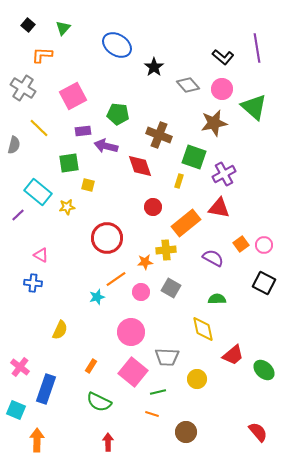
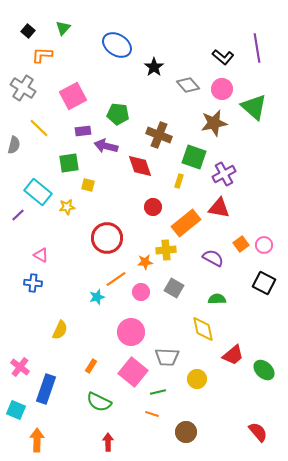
black square at (28, 25): moved 6 px down
gray square at (171, 288): moved 3 px right
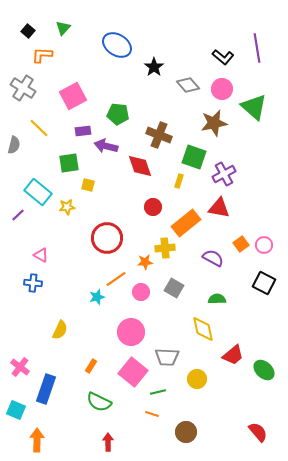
yellow cross at (166, 250): moved 1 px left, 2 px up
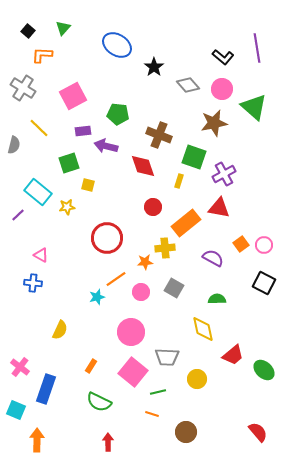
green square at (69, 163): rotated 10 degrees counterclockwise
red diamond at (140, 166): moved 3 px right
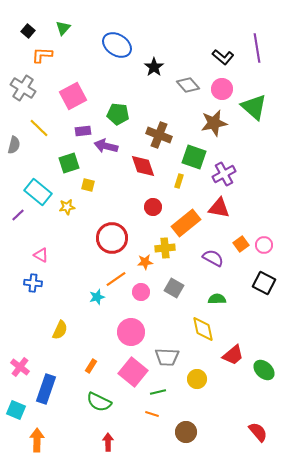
red circle at (107, 238): moved 5 px right
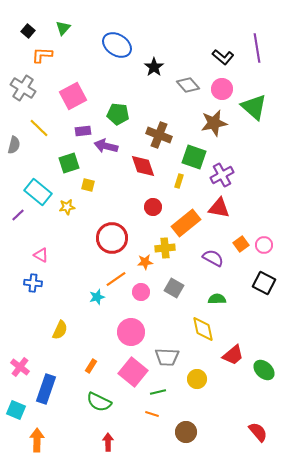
purple cross at (224, 174): moved 2 px left, 1 px down
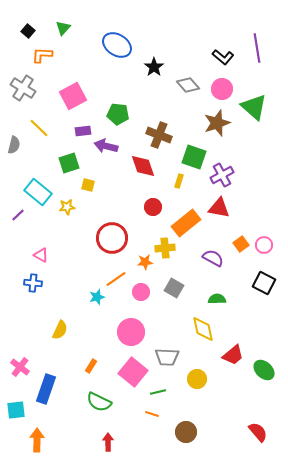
brown star at (214, 123): moved 3 px right; rotated 8 degrees counterclockwise
cyan square at (16, 410): rotated 30 degrees counterclockwise
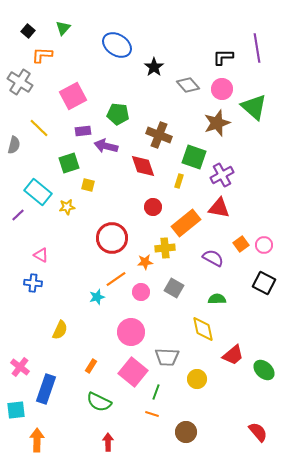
black L-shape at (223, 57): rotated 140 degrees clockwise
gray cross at (23, 88): moved 3 px left, 6 px up
green line at (158, 392): moved 2 px left; rotated 56 degrees counterclockwise
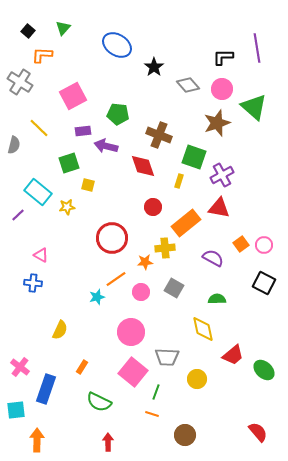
orange rectangle at (91, 366): moved 9 px left, 1 px down
brown circle at (186, 432): moved 1 px left, 3 px down
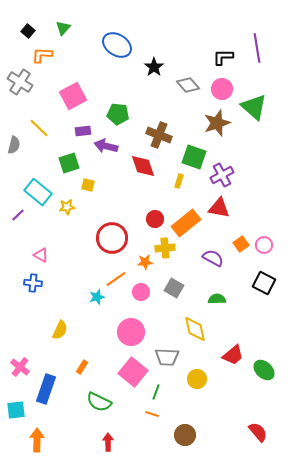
red circle at (153, 207): moved 2 px right, 12 px down
yellow diamond at (203, 329): moved 8 px left
